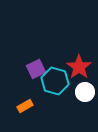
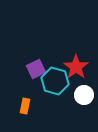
red star: moved 3 px left
white circle: moved 1 px left, 3 px down
orange rectangle: rotated 49 degrees counterclockwise
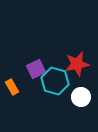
red star: moved 1 px right, 3 px up; rotated 25 degrees clockwise
white circle: moved 3 px left, 2 px down
orange rectangle: moved 13 px left, 19 px up; rotated 42 degrees counterclockwise
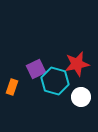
orange rectangle: rotated 49 degrees clockwise
